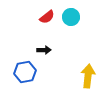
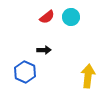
blue hexagon: rotated 25 degrees counterclockwise
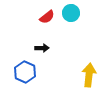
cyan circle: moved 4 px up
black arrow: moved 2 px left, 2 px up
yellow arrow: moved 1 px right, 1 px up
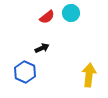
black arrow: rotated 24 degrees counterclockwise
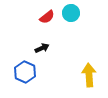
yellow arrow: rotated 10 degrees counterclockwise
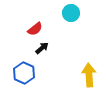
red semicircle: moved 12 px left, 12 px down
black arrow: rotated 16 degrees counterclockwise
blue hexagon: moved 1 px left, 1 px down
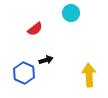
black arrow: moved 4 px right, 12 px down; rotated 24 degrees clockwise
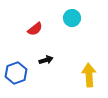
cyan circle: moved 1 px right, 5 px down
blue hexagon: moved 8 px left; rotated 15 degrees clockwise
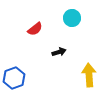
black arrow: moved 13 px right, 8 px up
blue hexagon: moved 2 px left, 5 px down
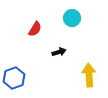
red semicircle: rotated 21 degrees counterclockwise
